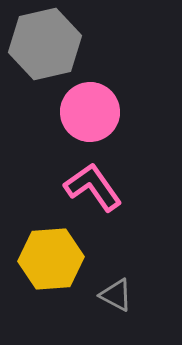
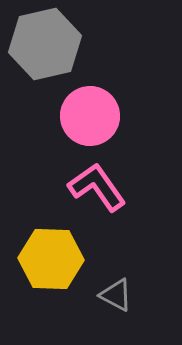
pink circle: moved 4 px down
pink L-shape: moved 4 px right
yellow hexagon: rotated 6 degrees clockwise
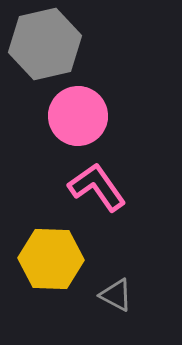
pink circle: moved 12 px left
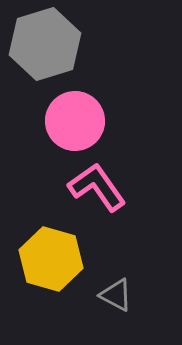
gray hexagon: rotated 4 degrees counterclockwise
pink circle: moved 3 px left, 5 px down
yellow hexagon: rotated 14 degrees clockwise
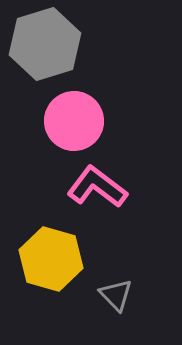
pink circle: moved 1 px left
pink L-shape: rotated 18 degrees counterclockwise
gray triangle: rotated 18 degrees clockwise
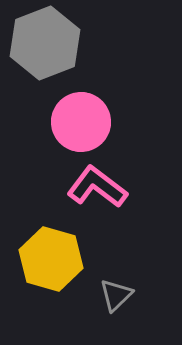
gray hexagon: moved 1 px up; rotated 4 degrees counterclockwise
pink circle: moved 7 px right, 1 px down
gray triangle: rotated 30 degrees clockwise
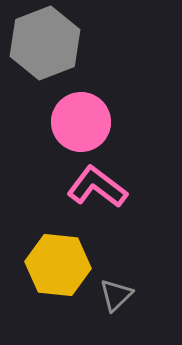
yellow hexagon: moved 7 px right, 6 px down; rotated 10 degrees counterclockwise
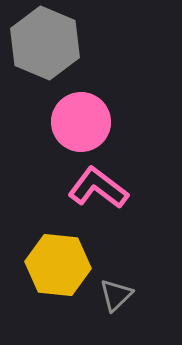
gray hexagon: rotated 16 degrees counterclockwise
pink L-shape: moved 1 px right, 1 px down
